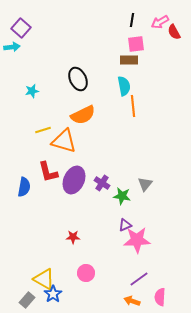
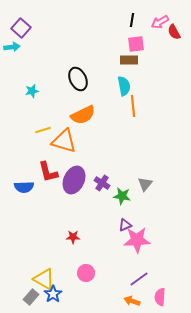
blue semicircle: rotated 78 degrees clockwise
gray rectangle: moved 4 px right, 3 px up
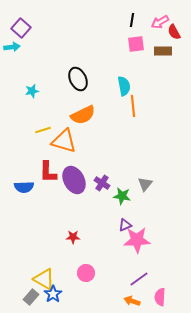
brown rectangle: moved 34 px right, 9 px up
red L-shape: rotated 15 degrees clockwise
purple ellipse: rotated 52 degrees counterclockwise
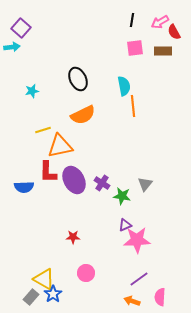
pink square: moved 1 px left, 4 px down
orange triangle: moved 4 px left, 5 px down; rotated 28 degrees counterclockwise
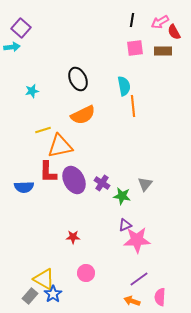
gray rectangle: moved 1 px left, 1 px up
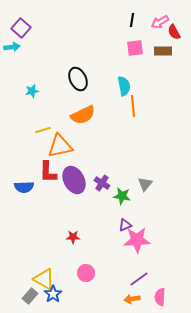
orange arrow: moved 2 px up; rotated 28 degrees counterclockwise
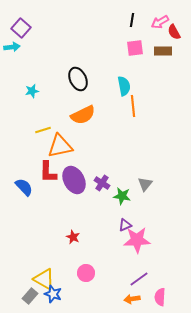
blue semicircle: rotated 132 degrees counterclockwise
red star: rotated 24 degrees clockwise
blue star: rotated 18 degrees counterclockwise
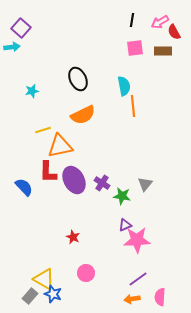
purple line: moved 1 px left
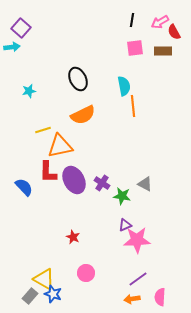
cyan star: moved 3 px left
gray triangle: rotated 42 degrees counterclockwise
